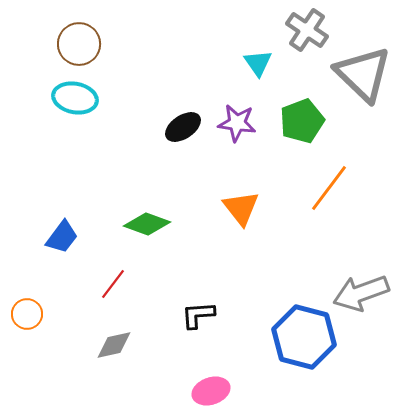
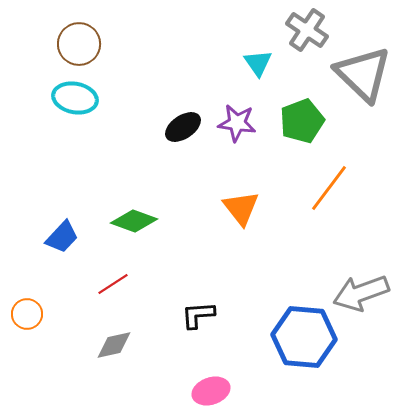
green diamond: moved 13 px left, 3 px up
blue trapezoid: rotated 6 degrees clockwise
red line: rotated 20 degrees clockwise
blue hexagon: rotated 10 degrees counterclockwise
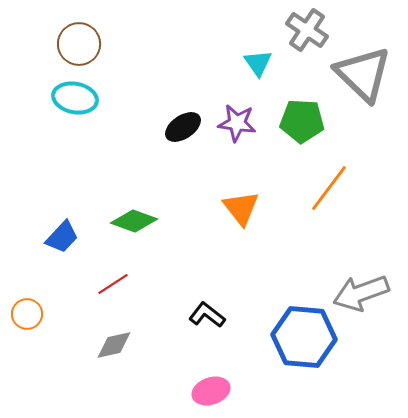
green pentagon: rotated 24 degrees clockwise
black L-shape: moved 9 px right; rotated 42 degrees clockwise
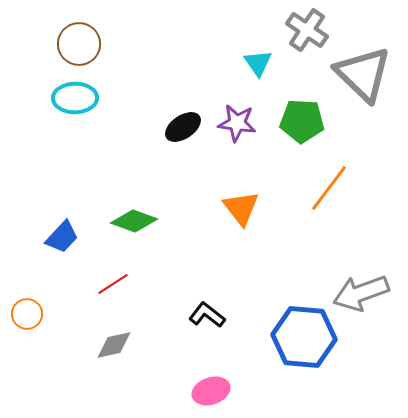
cyan ellipse: rotated 12 degrees counterclockwise
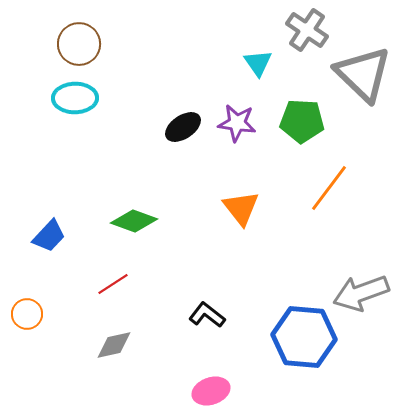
blue trapezoid: moved 13 px left, 1 px up
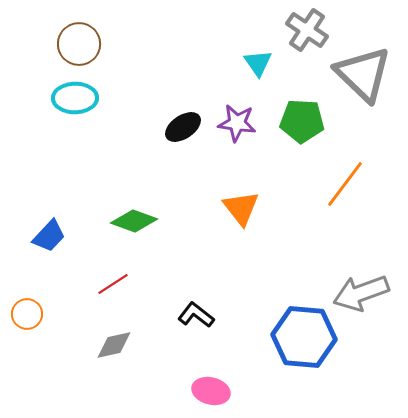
orange line: moved 16 px right, 4 px up
black L-shape: moved 11 px left
pink ellipse: rotated 33 degrees clockwise
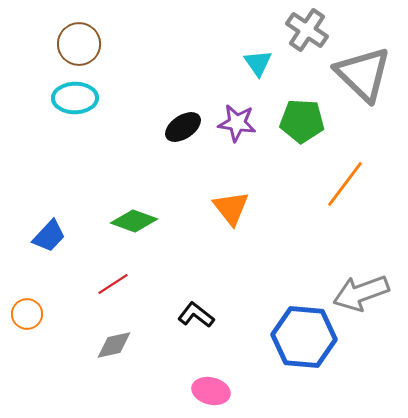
orange triangle: moved 10 px left
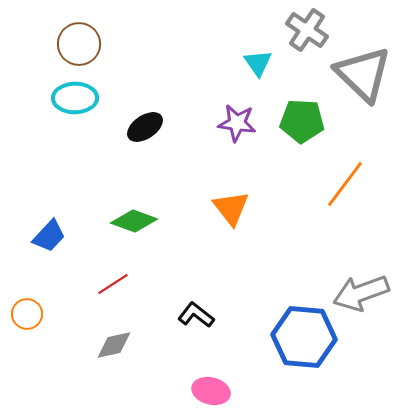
black ellipse: moved 38 px left
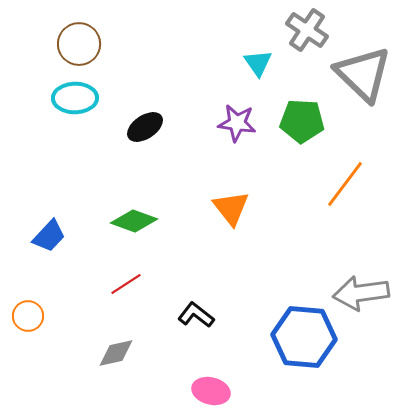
red line: moved 13 px right
gray arrow: rotated 12 degrees clockwise
orange circle: moved 1 px right, 2 px down
gray diamond: moved 2 px right, 8 px down
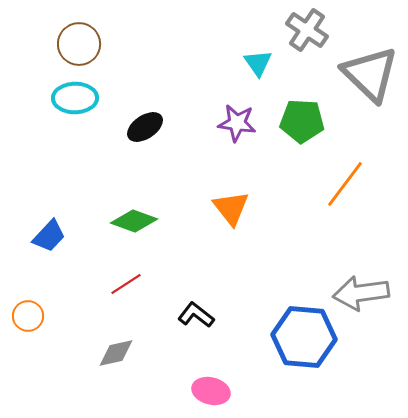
gray triangle: moved 7 px right
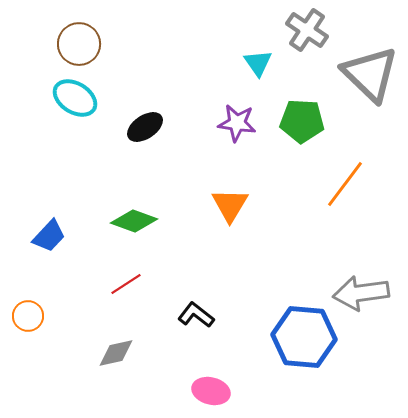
cyan ellipse: rotated 33 degrees clockwise
orange triangle: moved 1 px left, 3 px up; rotated 9 degrees clockwise
